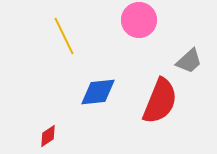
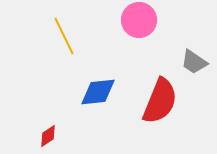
gray trapezoid: moved 5 px right, 1 px down; rotated 76 degrees clockwise
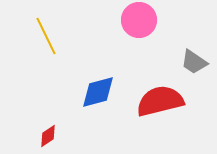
yellow line: moved 18 px left
blue diamond: rotated 9 degrees counterclockwise
red semicircle: rotated 126 degrees counterclockwise
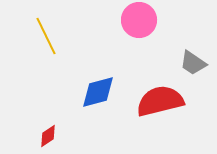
gray trapezoid: moved 1 px left, 1 px down
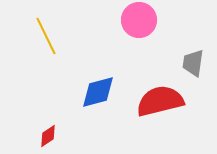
gray trapezoid: rotated 64 degrees clockwise
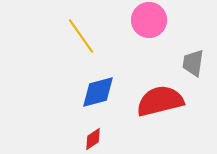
pink circle: moved 10 px right
yellow line: moved 35 px right; rotated 9 degrees counterclockwise
red diamond: moved 45 px right, 3 px down
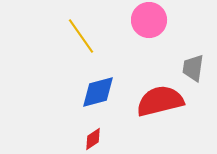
gray trapezoid: moved 5 px down
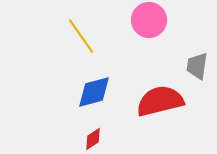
gray trapezoid: moved 4 px right, 2 px up
blue diamond: moved 4 px left
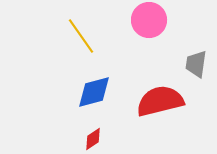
gray trapezoid: moved 1 px left, 2 px up
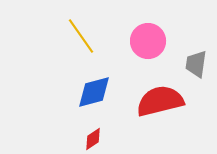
pink circle: moved 1 px left, 21 px down
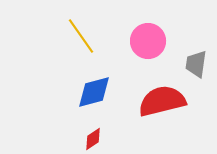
red semicircle: moved 2 px right
